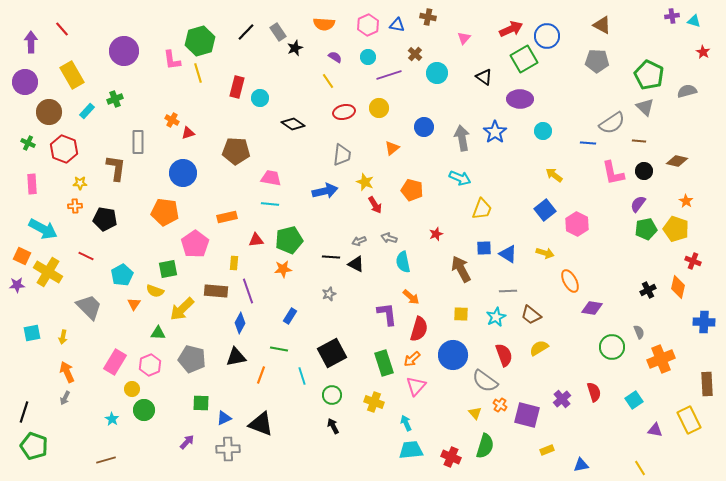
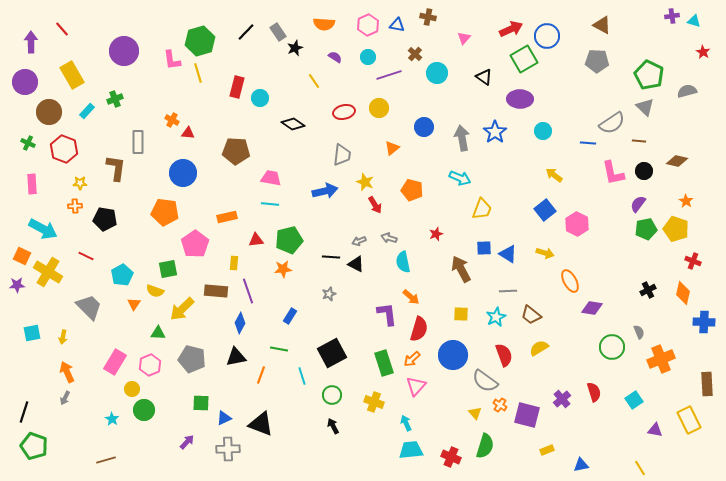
yellow line at (328, 81): moved 14 px left
red triangle at (188, 133): rotated 24 degrees clockwise
orange diamond at (678, 287): moved 5 px right, 6 px down
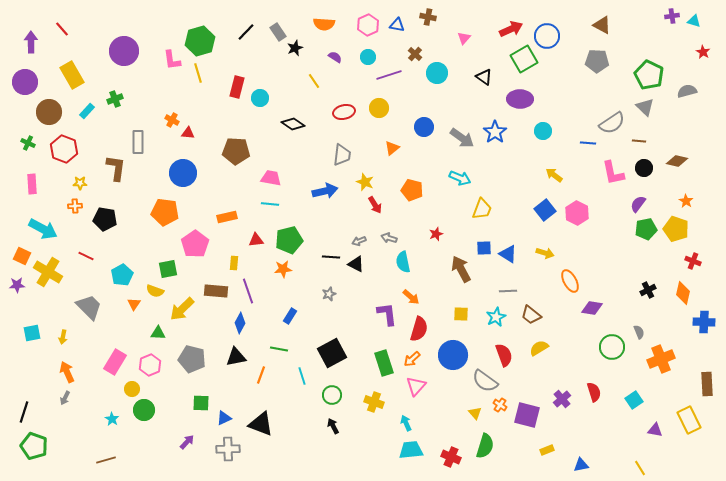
gray arrow at (462, 138): rotated 135 degrees clockwise
black circle at (644, 171): moved 3 px up
pink hexagon at (577, 224): moved 11 px up
